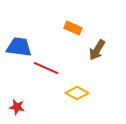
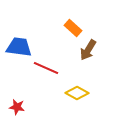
orange rectangle: rotated 18 degrees clockwise
brown arrow: moved 9 px left
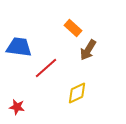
red line: rotated 65 degrees counterclockwise
yellow diamond: rotated 55 degrees counterclockwise
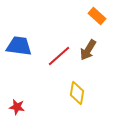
orange rectangle: moved 24 px right, 12 px up
blue trapezoid: moved 1 px up
red line: moved 13 px right, 12 px up
yellow diamond: rotated 55 degrees counterclockwise
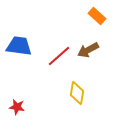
brown arrow: rotated 30 degrees clockwise
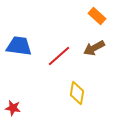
brown arrow: moved 6 px right, 2 px up
red star: moved 4 px left, 1 px down
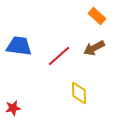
yellow diamond: moved 2 px right; rotated 10 degrees counterclockwise
red star: rotated 21 degrees counterclockwise
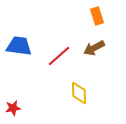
orange rectangle: rotated 30 degrees clockwise
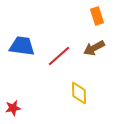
blue trapezoid: moved 3 px right
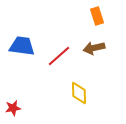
brown arrow: rotated 15 degrees clockwise
